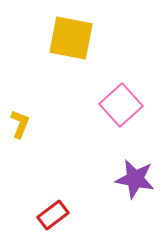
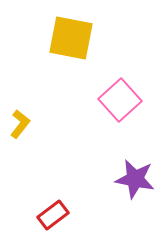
pink square: moved 1 px left, 5 px up
yellow L-shape: rotated 16 degrees clockwise
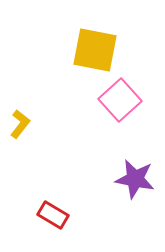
yellow square: moved 24 px right, 12 px down
red rectangle: rotated 68 degrees clockwise
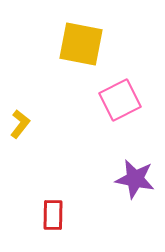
yellow square: moved 14 px left, 6 px up
pink square: rotated 15 degrees clockwise
red rectangle: rotated 60 degrees clockwise
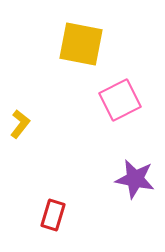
red rectangle: rotated 16 degrees clockwise
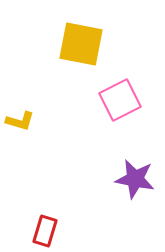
yellow L-shape: moved 3 px up; rotated 68 degrees clockwise
red rectangle: moved 8 px left, 16 px down
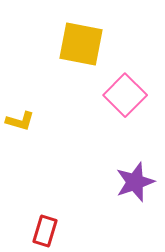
pink square: moved 5 px right, 5 px up; rotated 18 degrees counterclockwise
purple star: moved 3 px down; rotated 30 degrees counterclockwise
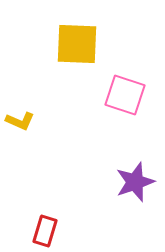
yellow square: moved 4 px left; rotated 9 degrees counterclockwise
pink square: rotated 27 degrees counterclockwise
yellow L-shape: rotated 8 degrees clockwise
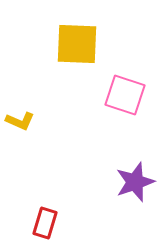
red rectangle: moved 8 px up
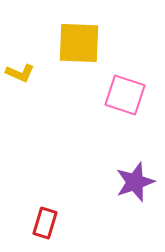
yellow square: moved 2 px right, 1 px up
yellow L-shape: moved 48 px up
